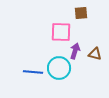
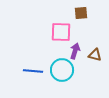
brown triangle: moved 1 px down
cyan circle: moved 3 px right, 2 px down
blue line: moved 1 px up
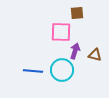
brown square: moved 4 px left
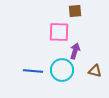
brown square: moved 2 px left, 2 px up
pink square: moved 2 px left
brown triangle: moved 16 px down
